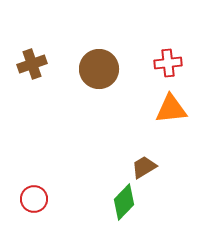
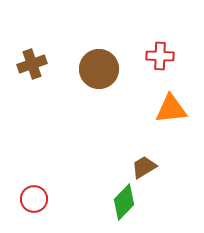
red cross: moved 8 px left, 7 px up; rotated 8 degrees clockwise
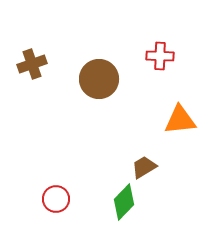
brown circle: moved 10 px down
orange triangle: moved 9 px right, 11 px down
red circle: moved 22 px right
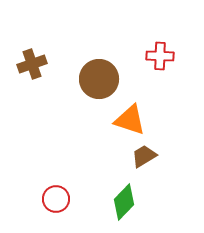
orange triangle: moved 50 px left; rotated 24 degrees clockwise
brown trapezoid: moved 11 px up
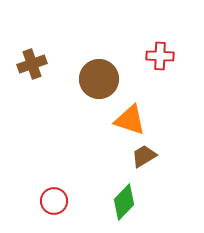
red circle: moved 2 px left, 2 px down
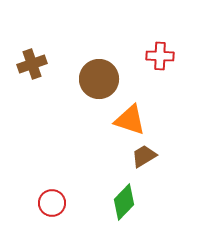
red circle: moved 2 px left, 2 px down
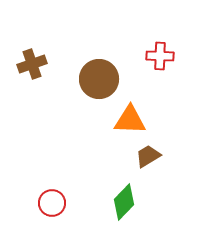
orange triangle: rotated 16 degrees counterclockwise
brown trapezoid: moved 4 px right
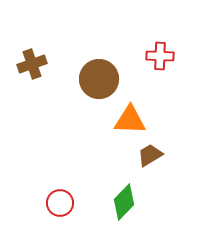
brown trapezoid: moved 2 px right, 1 px up
red circle: moved 8 px right
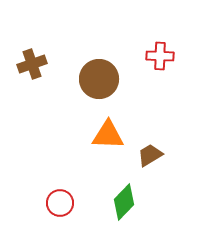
orange triangle: moved 22 px left, 15 px down
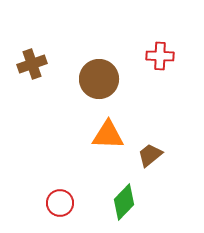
brown trapezoid: rotated 8 degrees counterclockwise
